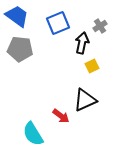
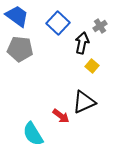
blue square: rotated 25 degrees counterclockwise
yellow square: rotated 24 degrees counterclockwise
black triangle: moved 1 px left, 2 px down
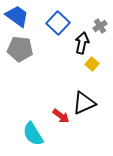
yellow square: moved 2 px up
black triangle: moved 1 px down
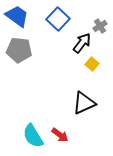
blue square: moved 4 px up
black arrow: rotated 25 degrees clockwise
gray pentagon: moved 1 px left, 1 px down
red arrow: moved 1 px left, 19 px down
cyan semicircle: moved 2 px down
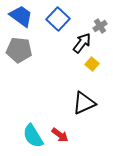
blue trapezoid: moved 4 px right
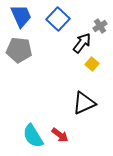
blue trapezoid: rotated 30 degrees clockwise
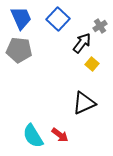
blue trapezoid: moved 2 px down
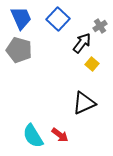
gray pentagon: rotated 10 degrees clockwise
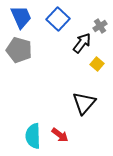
blue trapezoid: moved 1 px up
yellow square: moved 5 px right
black triangle: rotated 25 degrees counterclockwise
cyan semicircle: rotated 30 degrees clockwise
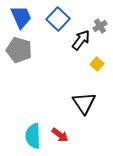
black arrow: moved 1 px left, 3 px up
black triangle: rotated 15 degrees counterclockwise
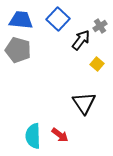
blue trapezoid: moved 3 px down; rotated 60 degrees counterclockwise
gray pentagon: moved 1 px left
